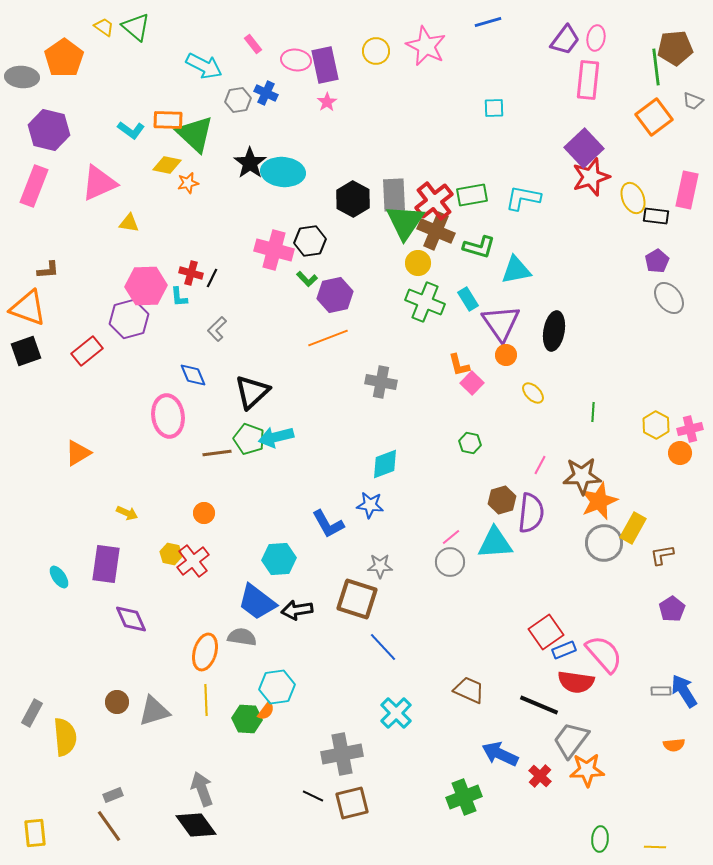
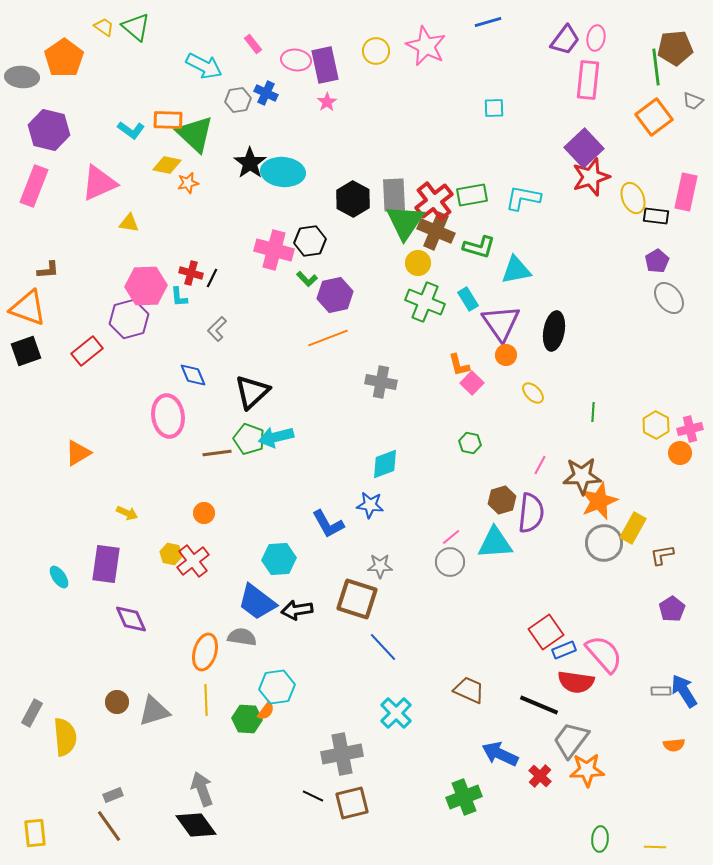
pink rectangle at (687, 190): moved 1 px left, 2 px down
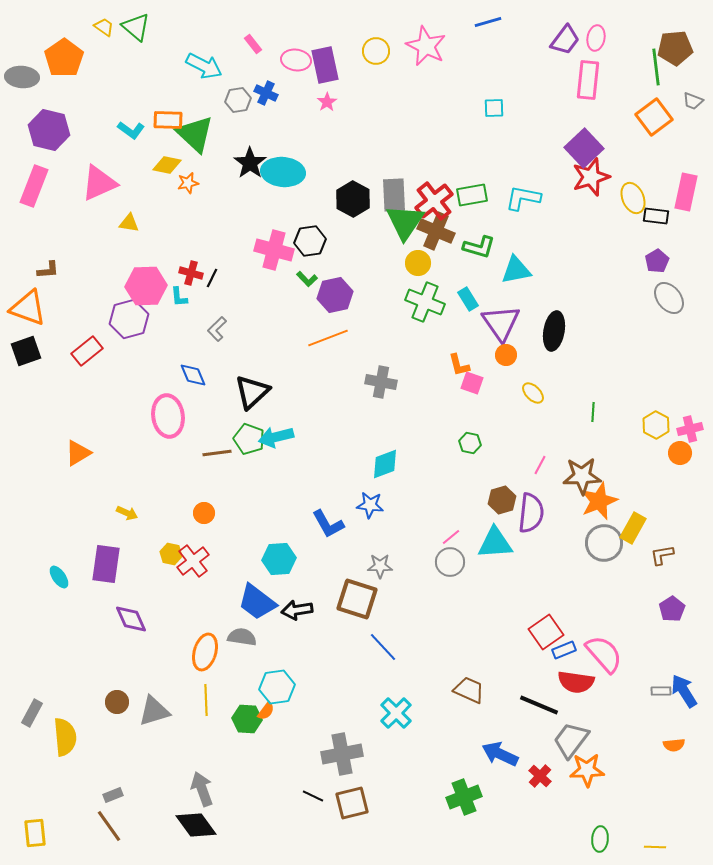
pink square at (472, 383): rotated 25 degrees counterclockwise
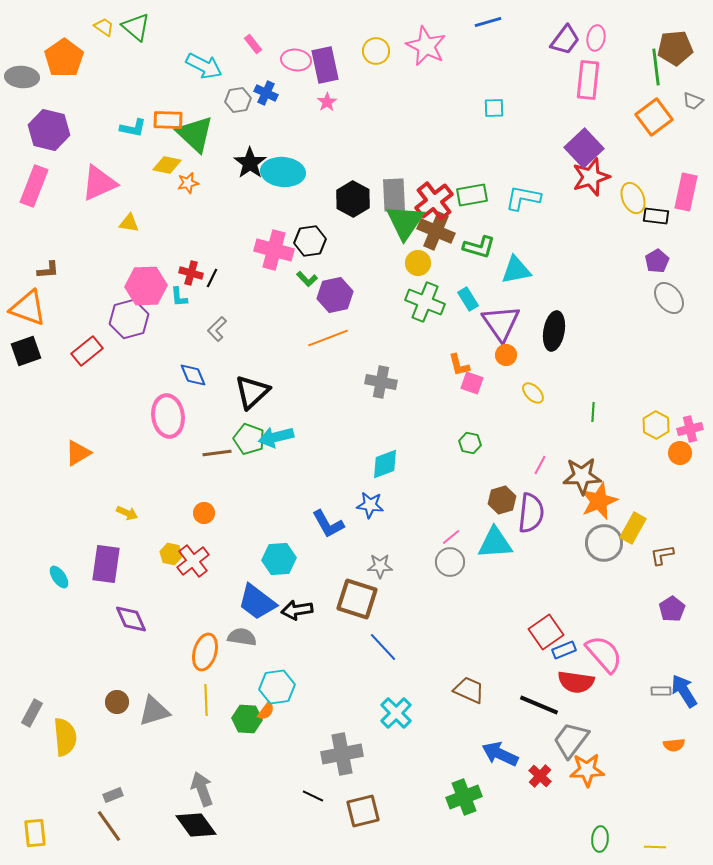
cyan L-shape at (131, 130): moved 2 px right, 2 px up; rotated 24 degrees counterclockwise
brown square at (352, 803): moved 11 px right, 8 px down
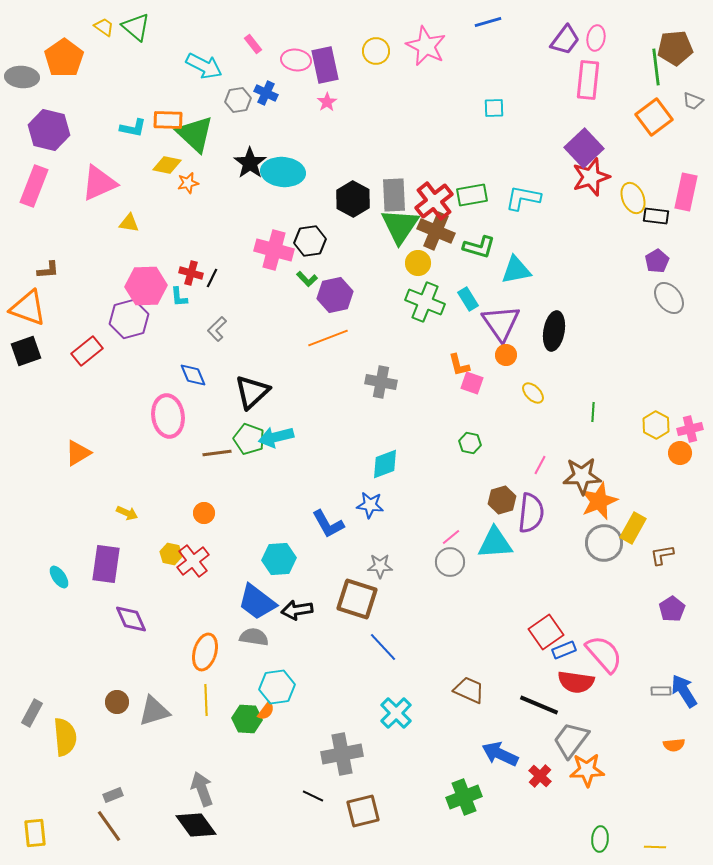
green triangle at (405, 222): moved 5 px left, 4 px down
gray semicircle at (242, 637): moved 12 px right
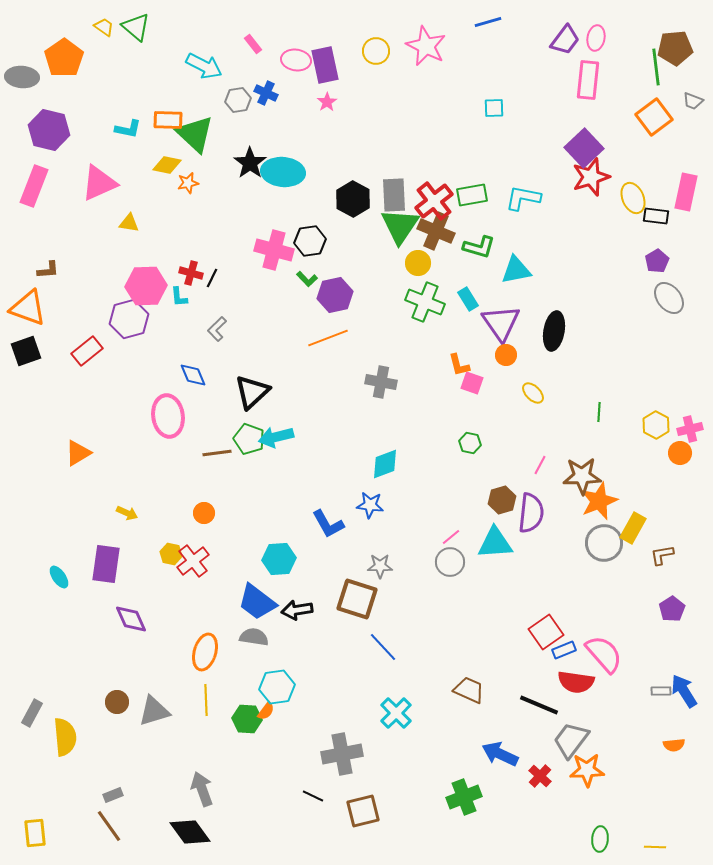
cyan L-shape at (133, 128): moved 5 px left, 1 px down
green line at (593, 412): moved 6 px right
black diamond at (196, 825): moved 6 px left, 7 px down
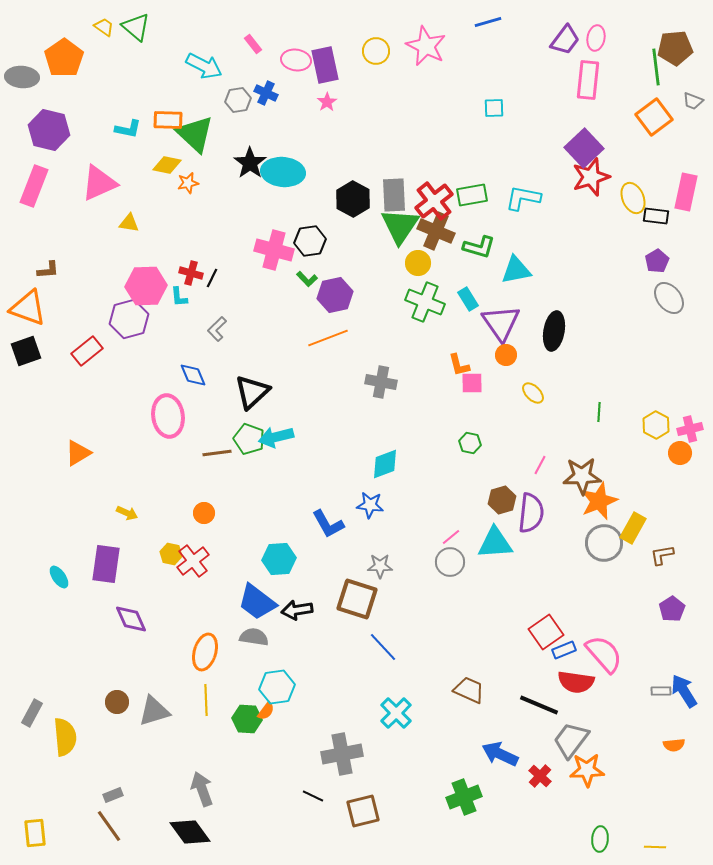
pink square at (472, 383): rotated 20 degrees counterclockwise
